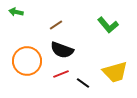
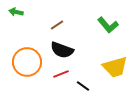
brown line: moved 1 px right
orange circle: moved 1 px down
yellow trapezoid: moved 5 px up
black line: moved 3 px down
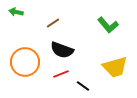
brown line: moved 4 px left, 2 px up
orange circle: moved 2 px left
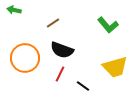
green arrow: moved 2 px left, 2 px up
orange circle: moved 4 px up
red line: moved 1 px left; rotated 42 degrees counterclockwise
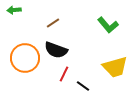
green arrow: rotated 16 degrees counterclockwise
black semicircle: moved 6 px left
red line: moved 4 px right
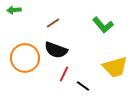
green L-shape: moved 5 px left
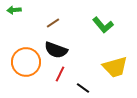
orange circle: moved 1 px right, 4 px down
red line: moved 4 px left
black line: moved 2 px down
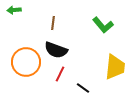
brown line: rotated 48 degrees counterclockwise
yellow trapezoid: rotated 68 degrees counterclockwise
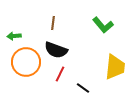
green arrow: moved 26 px down
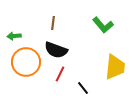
black line: rotated 16 degrees clockwise
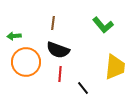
black semicircle: moved 2 px right
red line: rotated 21 degrees counterclockwise
